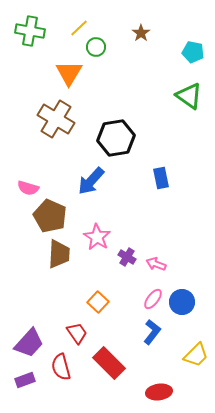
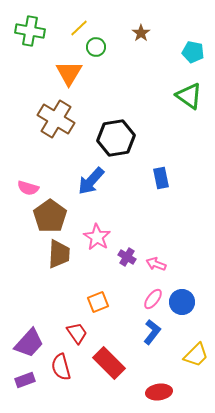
brown pentagon: rotated 12 degrees clockwise
orange square: rotated 25 degrees clockwise
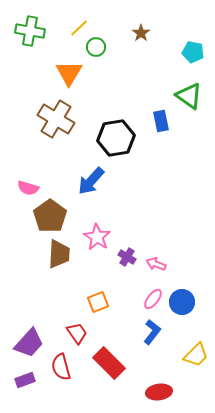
blue rectangle: moved 57 px up
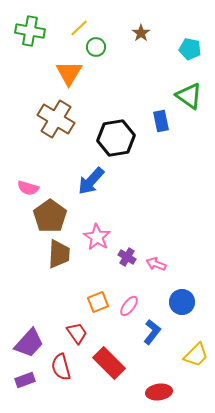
cyan pentagon: moved 3 px left, 3 px up
pink ellipse: moved 24 px left, 7 px down
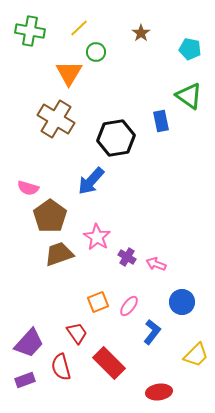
green circle: moved 5 px down
brown trapezoid: rotated 112 degrees counterclockwise
